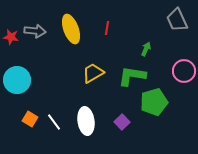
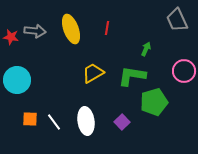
orange square: rotated 28 degrees counterclockwise
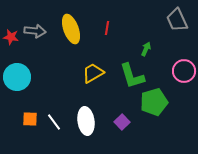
green L-shape: rotated 116 degrees counterclockwise
cyan circle: moved 3 px up
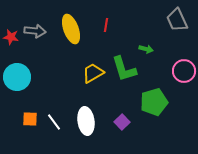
red line: moved 1 px left, 3 px up
green arrow: rotated 80 degrees clockwise
green L-shape: moved 8 px left, 7 px up
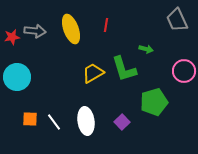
red star: moved 1 px right; rotated 21 degrees counterclockwise
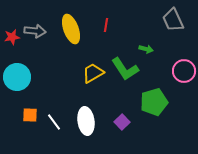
gray trapezoid: moved 4 px left
green L-shape: moved 1 px right; rotated 16 degrees counterclockwise
orange square: moved 4 px up
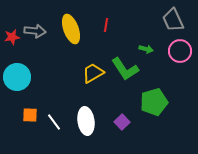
pink circle: moved 4 px left, 20 px up
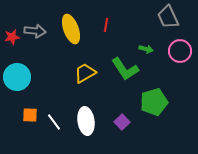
gray trapezoid: moved 5 px left, 3 px up
yellow trapezoid: moved 8 px left
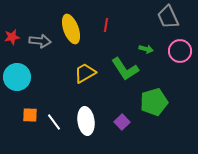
gray arrow: moved 5 px right, 10 px down
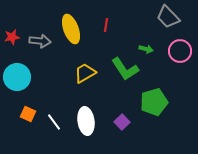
gray trapezoid: rotated 20 degrees counterclockwise
orange square: moved 2 px left, 1 px up; rotated 21 degrees clockwise
